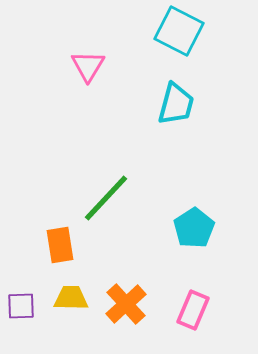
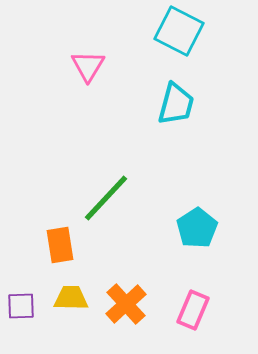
cyan pentagon: moved 3 px right
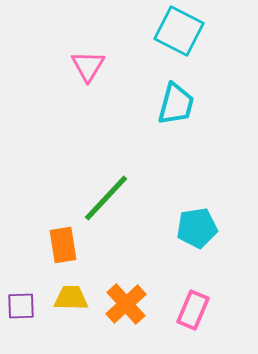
cyan pentagon: rotated 24 degrees clockwise
orange rectangle: moved 3 px right
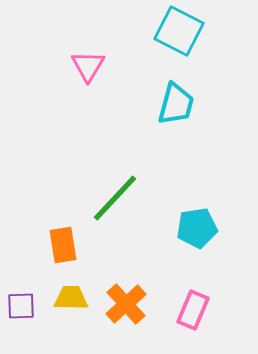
green line: moved 9 px right
